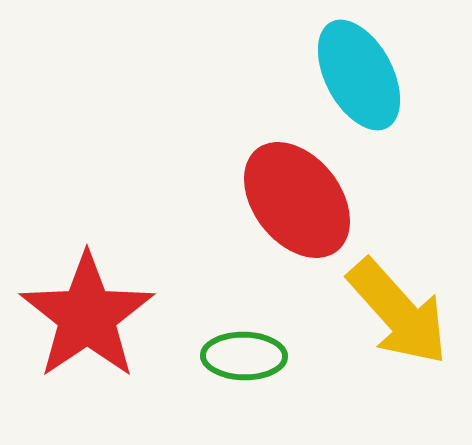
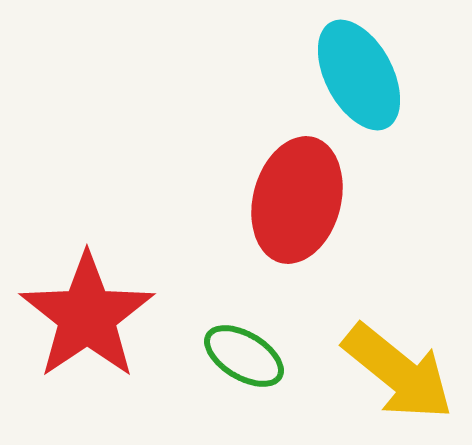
red ellipse: rotated 53 degrees clockwise
yellow arrow: moved 60 px down; rotated 9 degrees counterclockwise
green ellipse: rotated 30 degrees clockwise
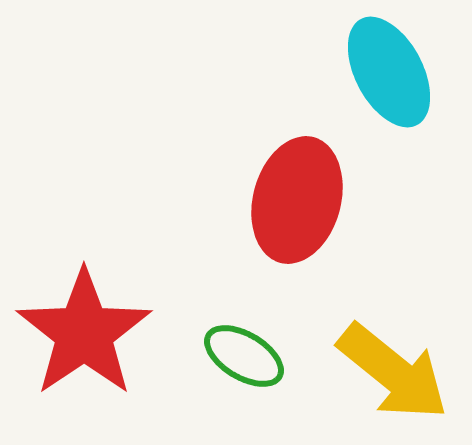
cyan ellipse: moved 30 px right, 3 px up
red star: moved 3 px left, 17 px down
yellow arrow: moved 5 px left
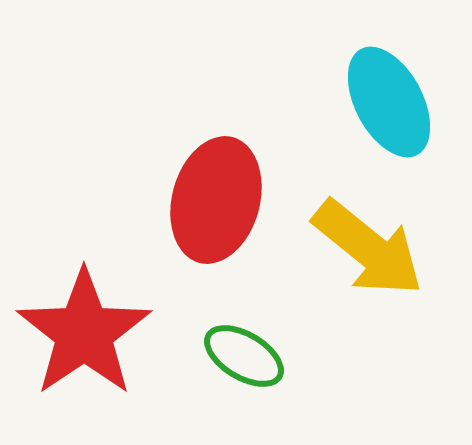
cyan ellipse: moved 30 px down
red ellipse: moved 81 px left
yellow arrow: moved 25 px left, 124 px up
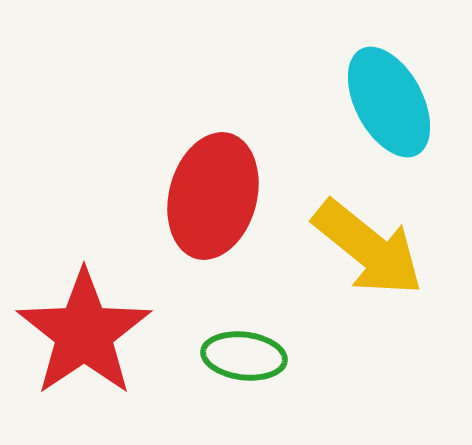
red ellipse: moved 3 px left, 4 px up
green ellipse: rotated 24 degrees counterclockwise
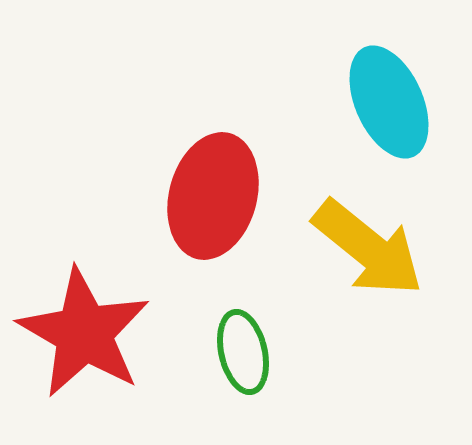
cyan ellipse: rotated 4 degrees clockwise
red star: rotated 8 degrees counterclockwise
green ellipse: moved 1 px left, 4 px up; rotated 70 degrees clockwise
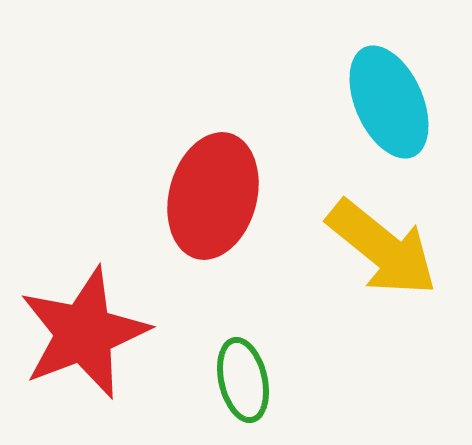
yellow arrow: moved 14 px right
red star: rotated 21 degrees clockwise
green ellipse: moved 28 px down
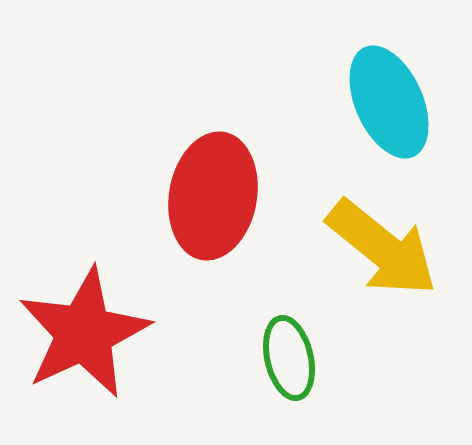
red ellipse: rotated 5 degrees counterclockwise
red star: rotated 4 degrees counterclockwise
green ellipse: moved 46 px right, 22 px up
